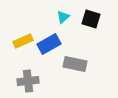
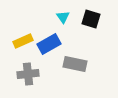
cyan triangle: rotated 24 degrees counterclockwise
gray cross: moved 7 px up
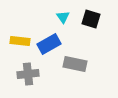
yellow rectangle: moved 3 px left; rotated 30 degrees clockwise
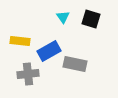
blue rectangle: moved 7 px down
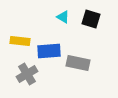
cyan triangle: rotated 24 degrees counterclockwise
blue rectangle: rotated 25 degrees clockwise
gray rectangle: moved 3 px right, 1 px up
gray cross: moved 1 px left; rotated 25 degrees counterclockwise
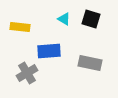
cyan triangle: moved 1 px right, 2 px down
yellow rectangle: moved 14 px up
gray rectangle: moved 12 px right
gray cross: moved 1 px up
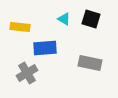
blue rectangle: moved 4 px left, 3 px up
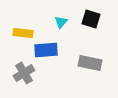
cyan triangle: moved 3 px left, 3 px down; rotated 40 degrees clockwise
yellow rectangle: moved 3 px right, 6 px down
blue rectangle: moved 1 px right, 2 px down
gray cross: moved 3 px left
